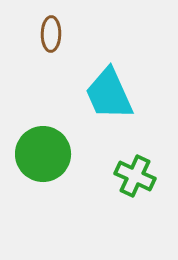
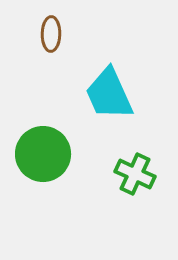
green cross: moved 2 px up
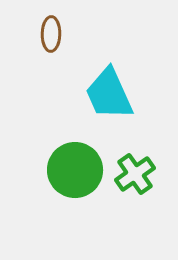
green circle: moved 32 px right, 16 px down
green cross: rotated 30 degrees clockwise
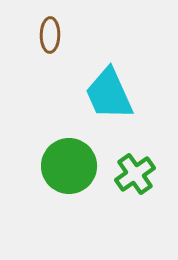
brown ellipse: moved 1 px left, 1 px down
green circle: moved 6 px left, 4 px up
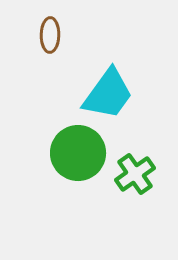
cyan trapezoid: moved 1 px left; rotated 120 degrees counterclockwise
green circle: moved 9 px right, 13 px up
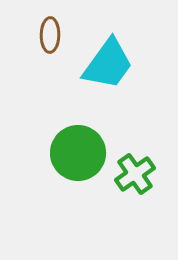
cyan trapezoid: moved 30 px up
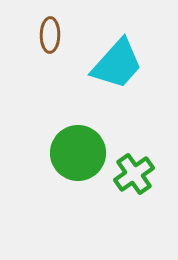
cyan trapezoid: moved 9 px right; rotated 6 degrees clockwise
green cross: moved 1 px left
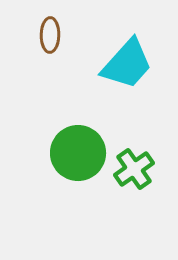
cyan trapezoid: moved 10 px right
green cross: moved 5 px up
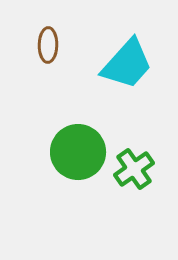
brown ellipse: moved 2 px left, 10 px down
green circle: moved 1 px up
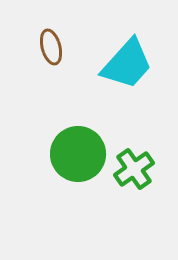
brown ellipse: moved 3 px right, 2 px down; rotated 16 degrees counterclockwise
green circle: moved 2 px down
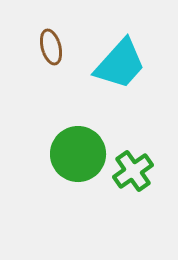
cyan trapezoid: moved 7 px left
green cross: moved 1 px left, 2 px down
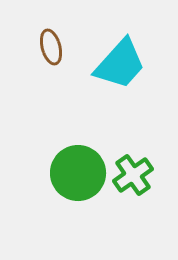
green circle: moved 19 px down
green cross: moved 4 px down
